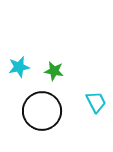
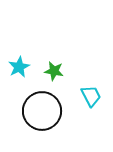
cyan star: rotated 15 degrees counterclockwise
cyan trapezoid: moved 5 px left, 6 px up
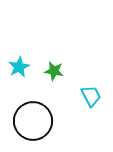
black circle: moved 9 px left, 10 px down
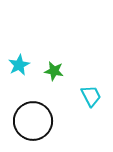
cyan star: moved 2 px up
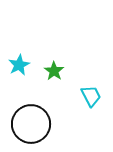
green star: rotated 24 degrees clockwise
black circle: moved 2 px left, 3 px down
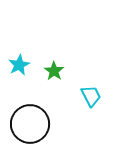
black circle: moved 1 px left
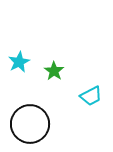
cyan star: moved 3 px up
cyan trapezoid: rotated 90 degrees clockwise
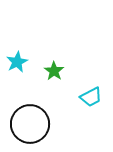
cyan star: moved 2 px left
cyan trapezoid: moved 1 px down
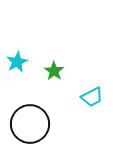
cyan trapezoid: moved 1 px right
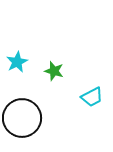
green star: rotated 18 degrees counterclockwise
black circle: moved 8 px left, 6 px up
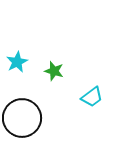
cyan trapezoid: rotated 10 degrees counterclockwise
